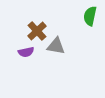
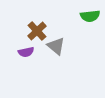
green semicircle: rotated 108 degrees counterclockwise
gray triangle: rotated 30 degrees clockwise
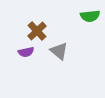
gray triangle: moved 3 px right, 5 px down
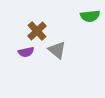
gray triangle: moved 2 px left, 1 px up
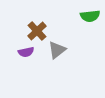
gray triangle: rotated 42 degrees clockwise
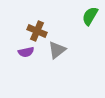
green semicircle: rotated 126 degrees clockwise
brown cross: rotated 24 degrees counterclockwise
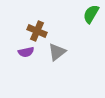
green semicircle: moved 1 px right, 2 px up
gray triangle: moved 2 px down
